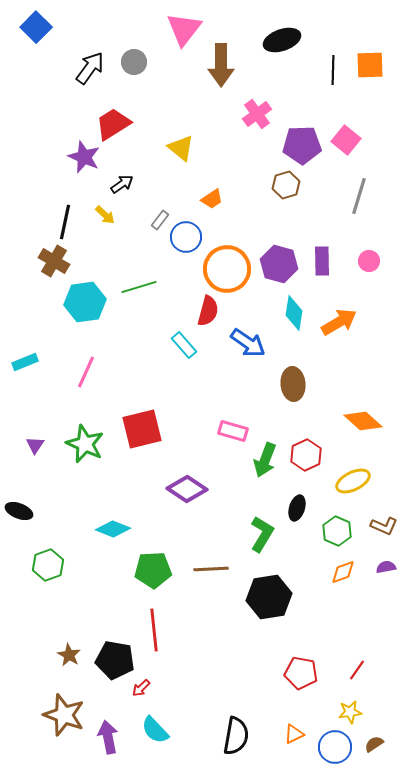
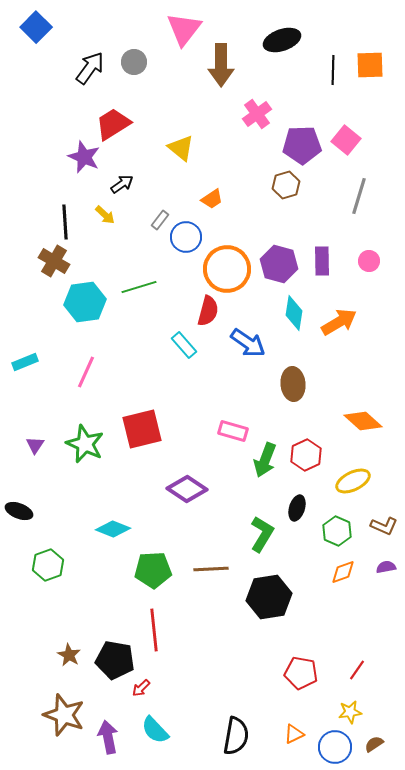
black line at (65, 222): rotated 16 degrees counterclockwise
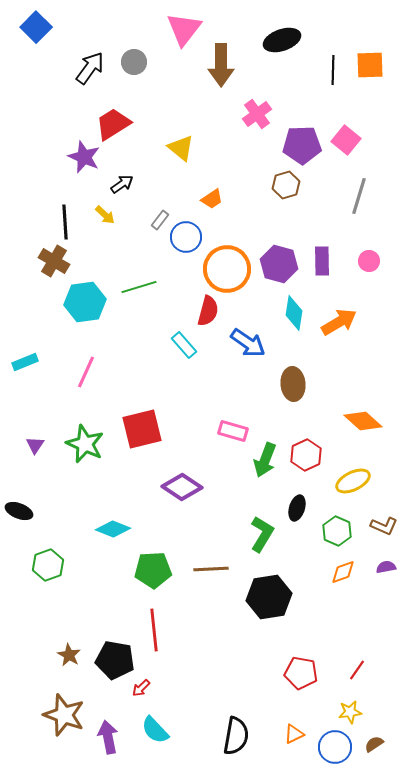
purple diamond at (187, 489): moved 5 px left, 2 px up
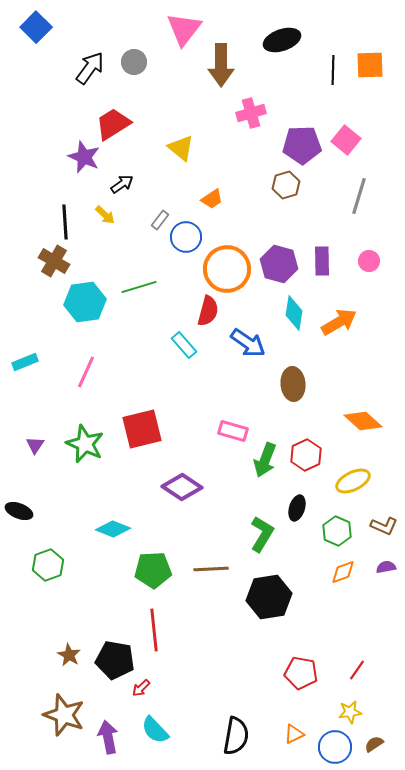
pink cross at (257, 114): moved 6 px left, 1 px up; rotated 20 degrees clockwise
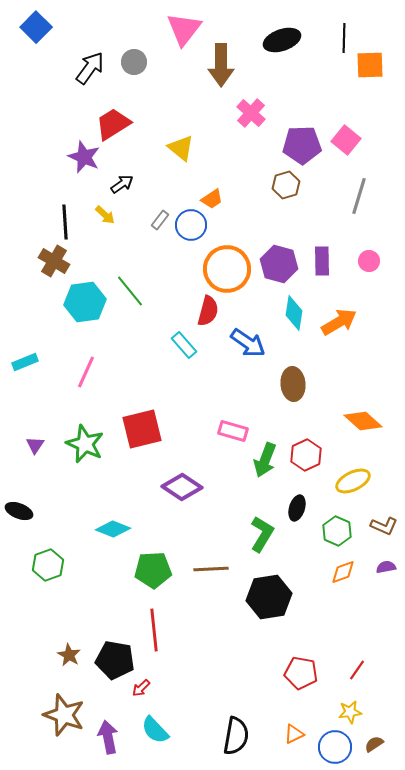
black line at (333, 70): moved 11 px right, 32 px up
pink cross at (251, 113): rotated 32 degrees counterclockwise
blue circle at (186, 237): moved 5 px right, 12 px up
green line at (139, 287): moved 9 px left, 4 px down; rotated 68 degrees clockwise
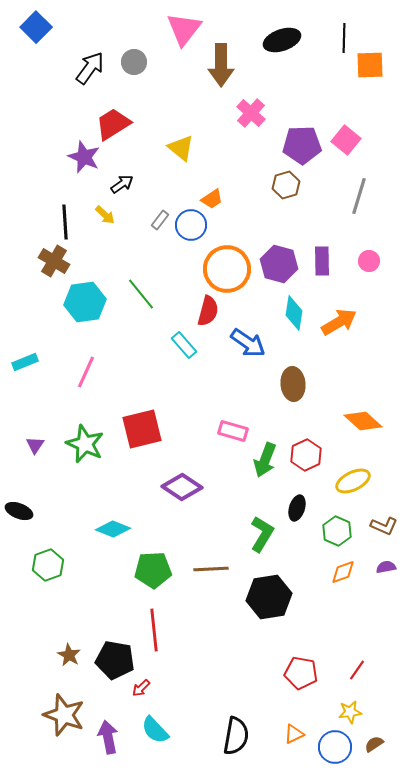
green line at (130, 291): moved 11 px right, 3 px down
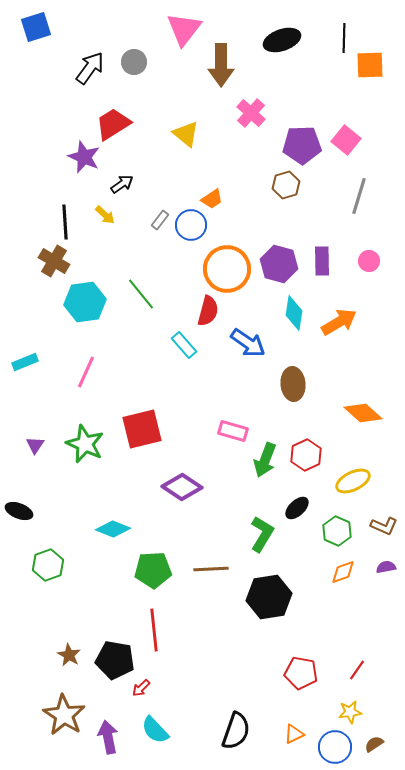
blue square at (36, 27): rotated 28 degrees clockwise
yellow triangle at (181, 148): moved 5 px right, 14 px up
orange diamond at (363, 421): moved 8 px up
black ellipse at (297, 508): rotated 30 degrees clockwise
brown star at (64, 715): rotated 12 degrees clockwise
black semicircle at (236, 736): moved 5 px up; rotated 9 degrees clockwise
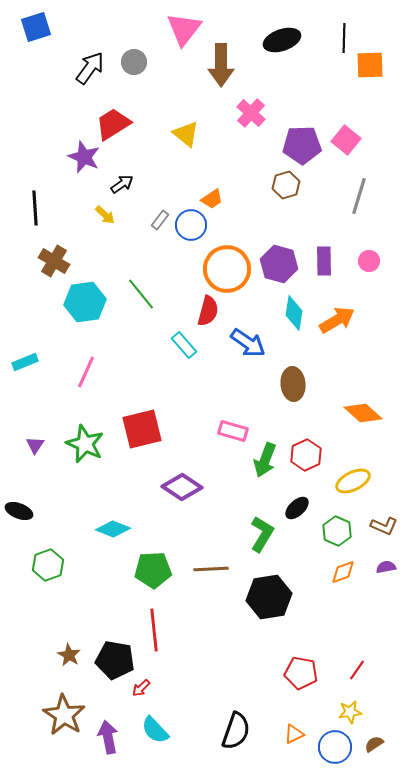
black line at (65, 222): moved 30 px left, 14 px up
purple rectangle at (322, 261): moved 2 px right
orange arrow at (339, 322): moved 2 px left, 2 px up
